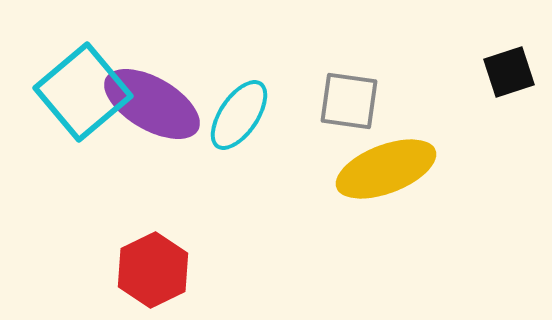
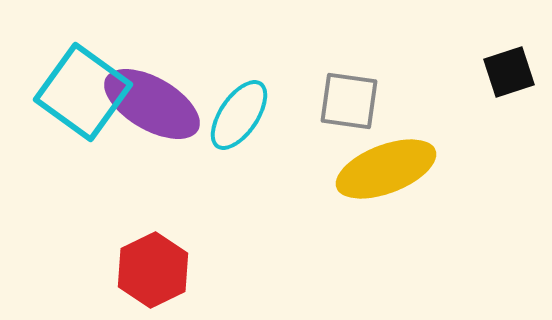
cyan square: rotated 14 degrees counterclockwise
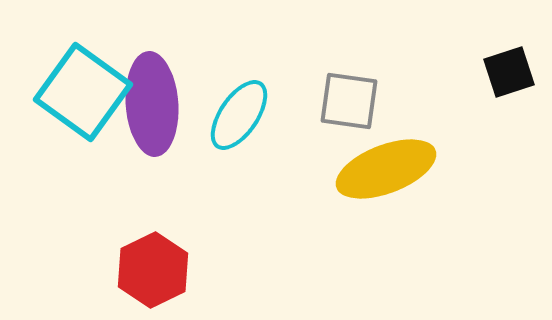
purple ellipse: rotated 56 degrees clockwise
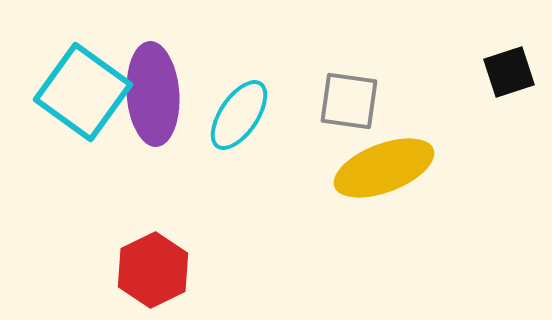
purple ellipse: moved 1 px right, 10 px up
yellow ellipse: moved 2 px left, 1 px up
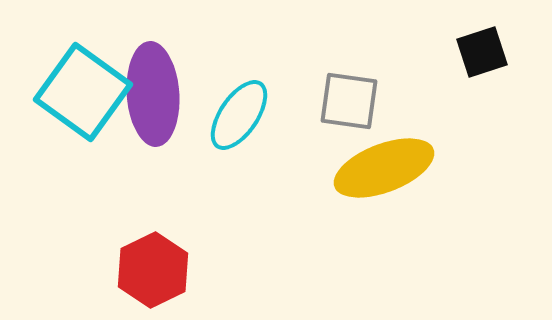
black square: moved 27 px left, 20 px up
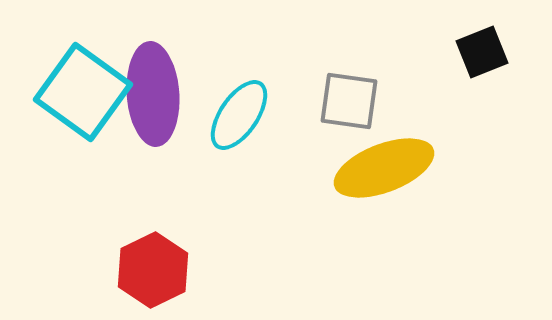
black square: rotated 4 degrees counterclockwise
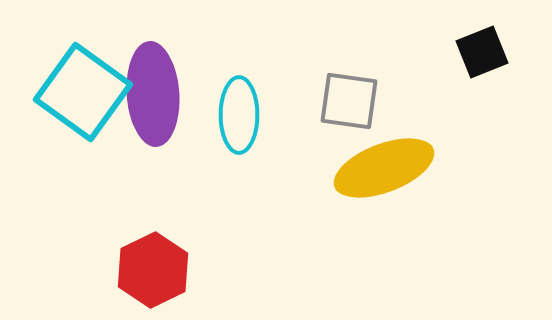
cyan ellipse: rotated 34 degrees counterclockwise
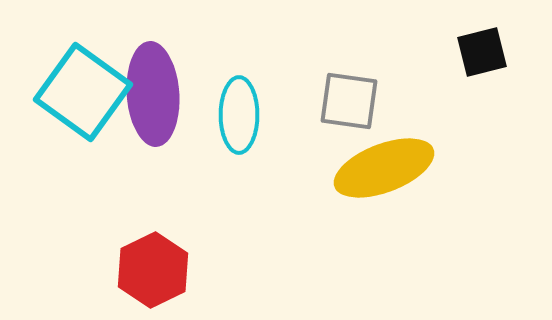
black square: rotated 8 degrees clockwise
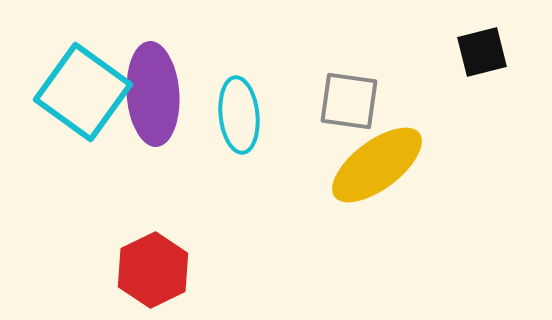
cyan ellipse: rotated 6 degrees counterclockwise
yellow ellipse: moved 7 px left, 3 px up; rotated 16 degrees counterclockwise
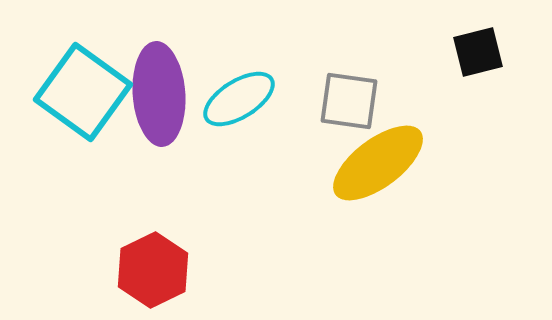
black square: moved 4 px left
purple ellipse: moved 6 px right
cyan ellipse: moved 16 px up; rotated 64 degrees clockwise
yellow ellipse: moved 1 px right, 2 px up
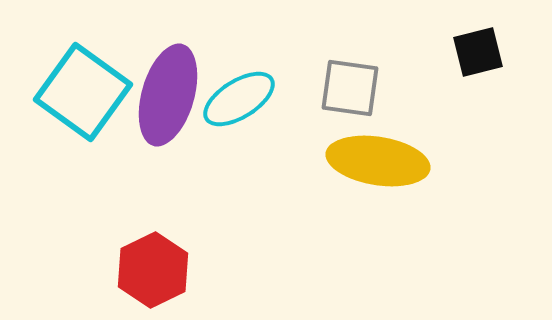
purple ellipse: moved 9 px right, 1 px down; rotated 20 degrees clockwise
gray square: moved 1 px right, 13 px up
yellow ellipse: moved 2 px up; rotated 46 degrees clockwise
